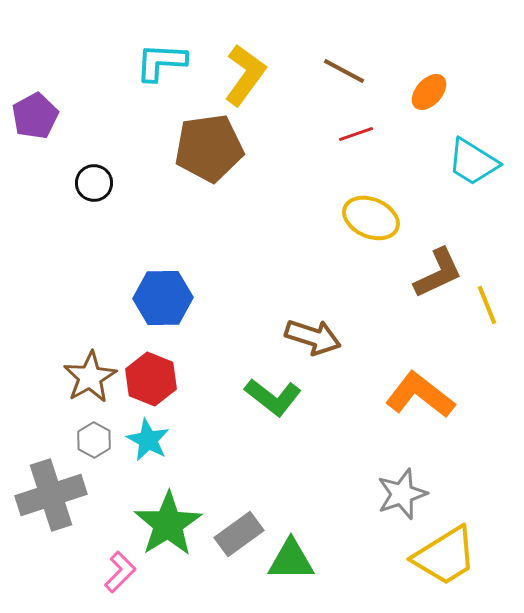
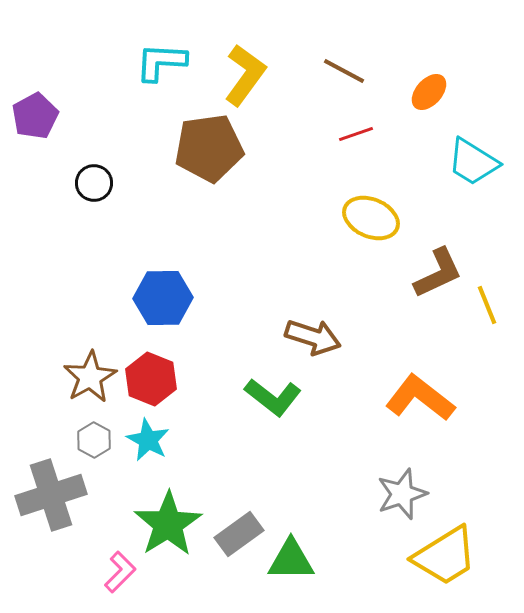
orange L-shape: moved 3 px down
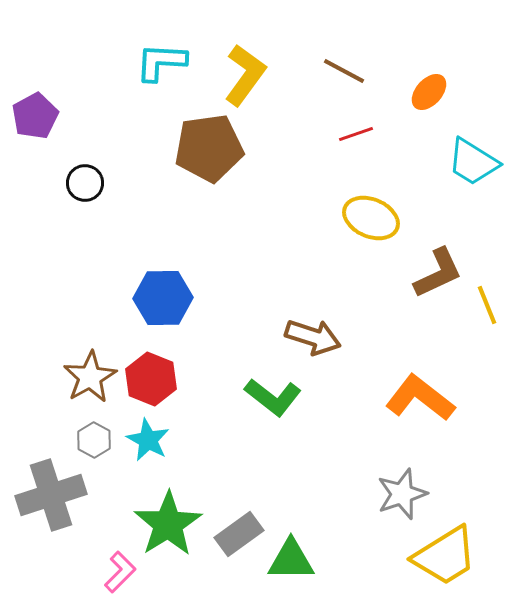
black circle: moved 9 px left
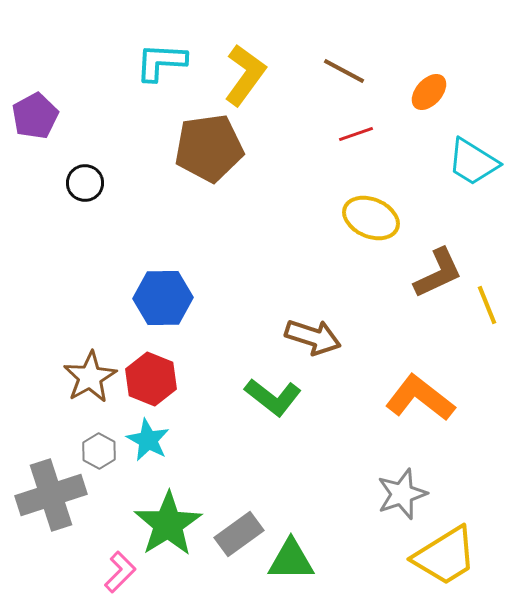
gray hexagon: moved 5 px right, 11 px down
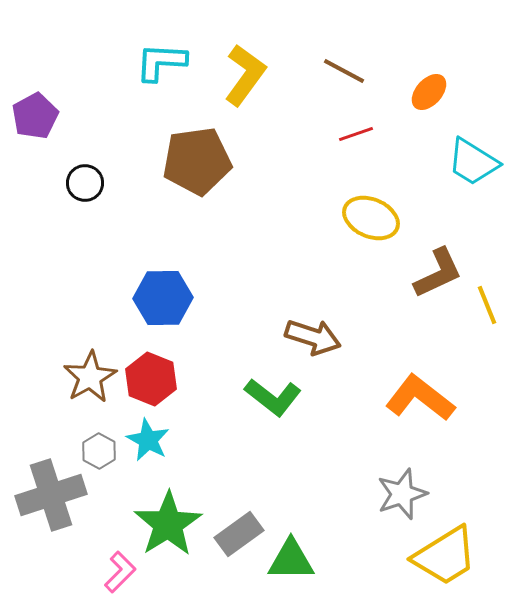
brown pentagon: moved 12 px left, 13 px down
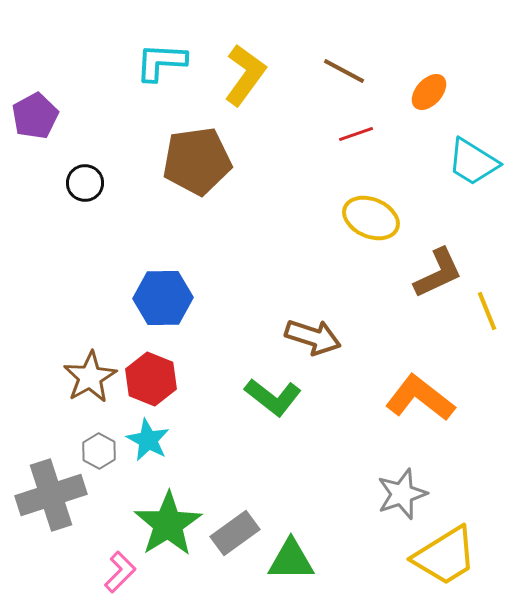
yellow line: moved 6 px down
gray rectangle: moved 4 px left, 1 px up
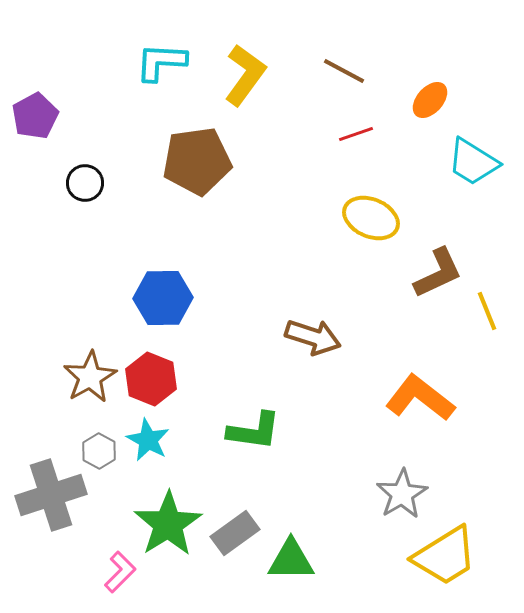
orange ellipse: moved 1 px right, 8 px down
green L-shape: moved 19 px left, 34 px down; rotated 30 degrees counterclockwise
gray star: rotated 12 degrees counterclockwise
